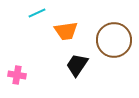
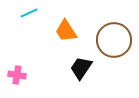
cyan line: moved 8 px left
orange trapezoid: rotated 65 degrees clockwise
black trapezoid: moved 4 px right, 3 px down
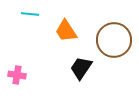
cyan line: moved 1 px right, 1 px down; rotated 30 degrees clockwise
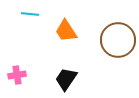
brown circle: moved 4 px right
black trapezoid: moved 15 px left, 11 px down
pink cross: rotated 18 degrees counterclockwise
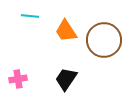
cyan line: moved 2 px down
brown circle: moved 14 px left
pink cross: moved 1 px right, 4 px down
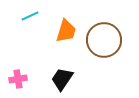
cyan line: rotated 30 degrees counterclockwise
orange trapezoid: rotated 130 degrees counterclockwise
black trapezoid: moved 4 px left
